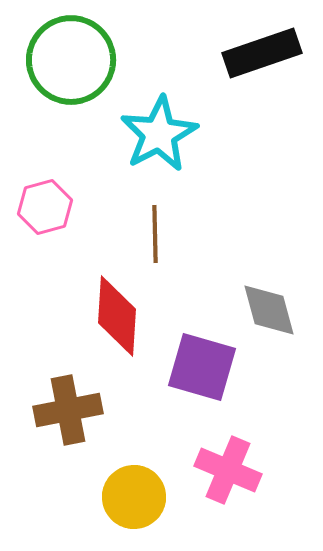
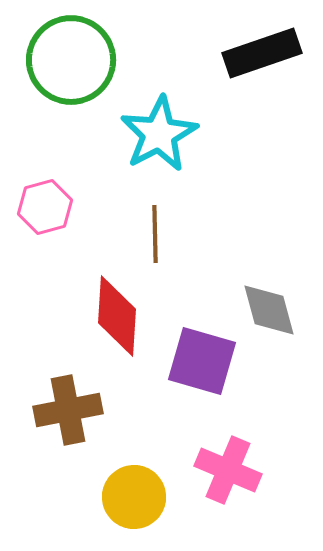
purple square: moved 6 px up
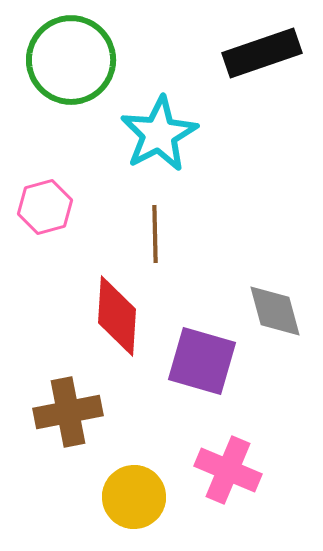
gray diamond: moved 6 px right, 1 px down
brown cross: moved 2 px down
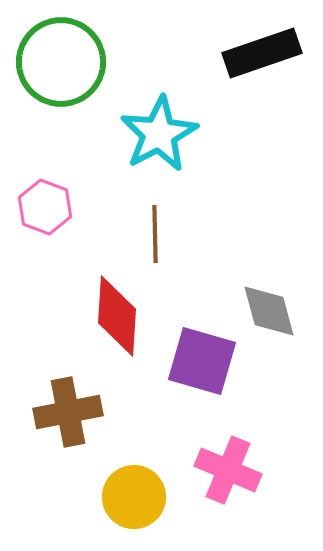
green circle: moved 10 px left, 2 px down
pink hexagon: rotated 24 degrees counterclockwise
gray diamond: moved 6 px left
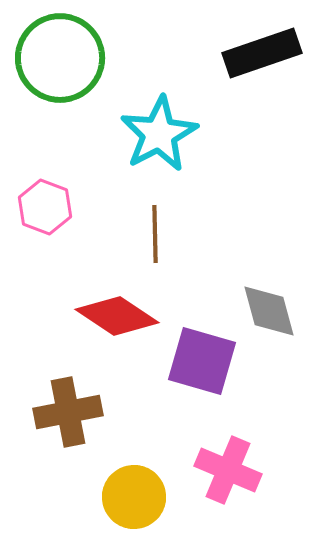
green circle: moved 1 px left, 4 px up
red diamond: rotated 60 degrees counterclockwise
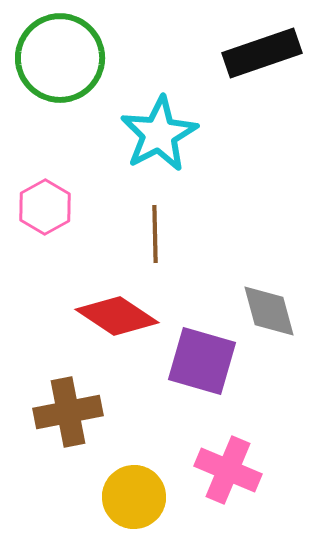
pink hexagon: rotated 10 degrees clockwise
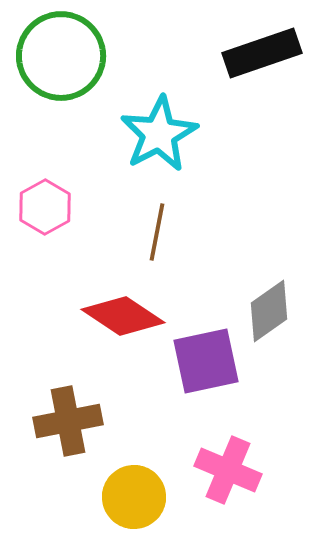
green circle: moved 1 px right, 2 px up
brown line: moved 2 px right, 2 px up; rotated 12 degrees clockwise
gray diamond: rotated 70 degrees clockwise
red diamond: moved 6 px right
purple square: moved 4 px right; rotated 28 degrees counterclockwise
brown cross: moved 9 px down
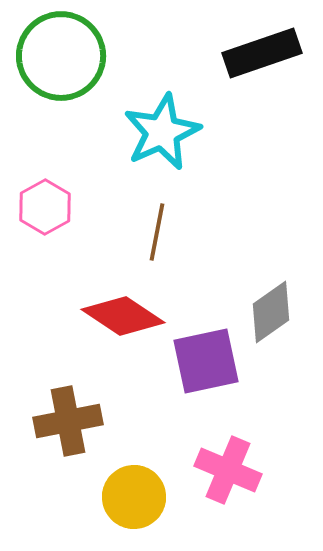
cyan star: moved 3 px right, 2 px up; rotated 4 degrees clockwise
gray diamond: moved 2 px right, 1 px down
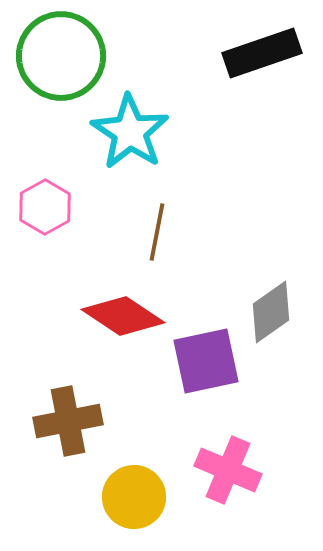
cyan star: moved 32 px left; rotated 14 degrees counterclockwise
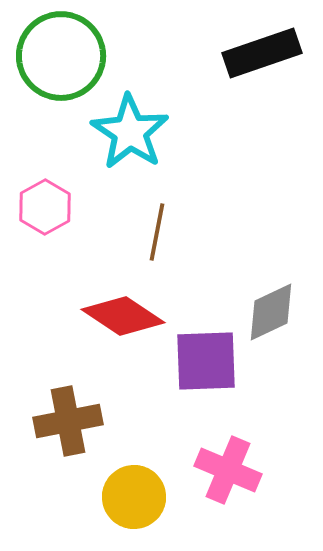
gray diamond: rotated 10 degrees clockwise
purple square: rotated 10 degrees clockwise
